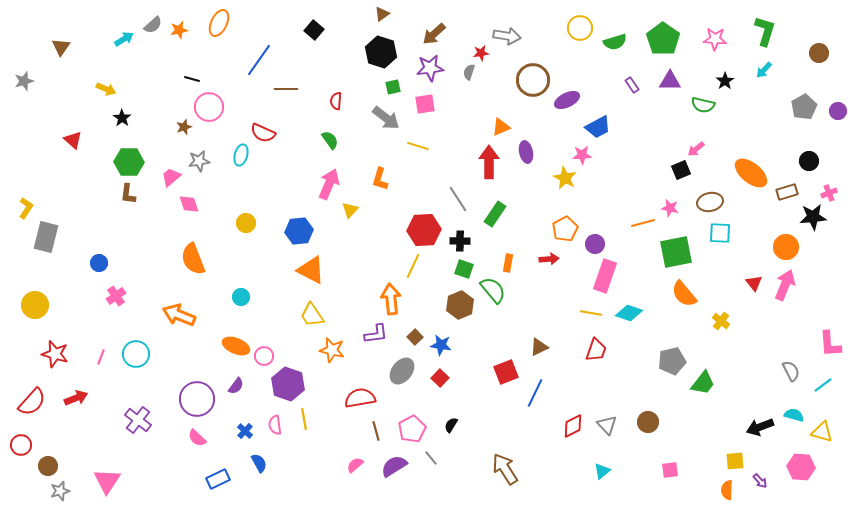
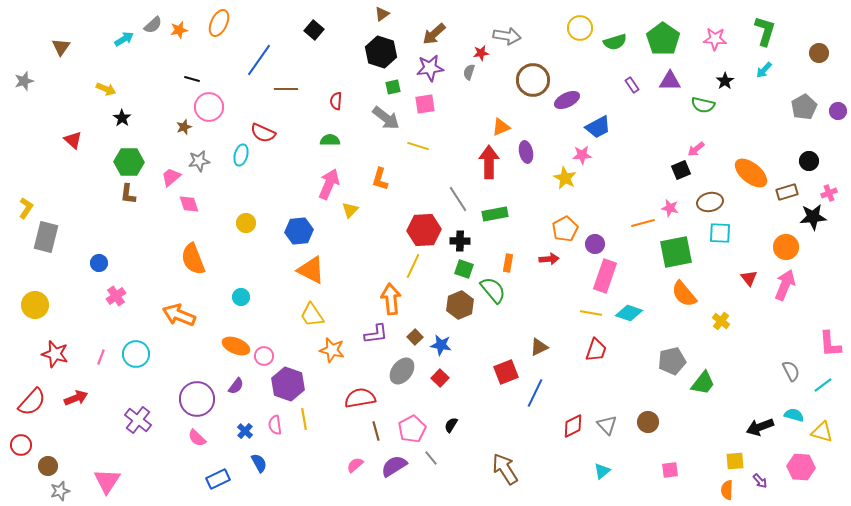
green semicircle at (330, 140): rotated 54 degrees counterclockwise
green rectangle at (495, 214): rotated 45 degrees clockwise
red triangle at (754, 283): moved 5 px left, 5 px up
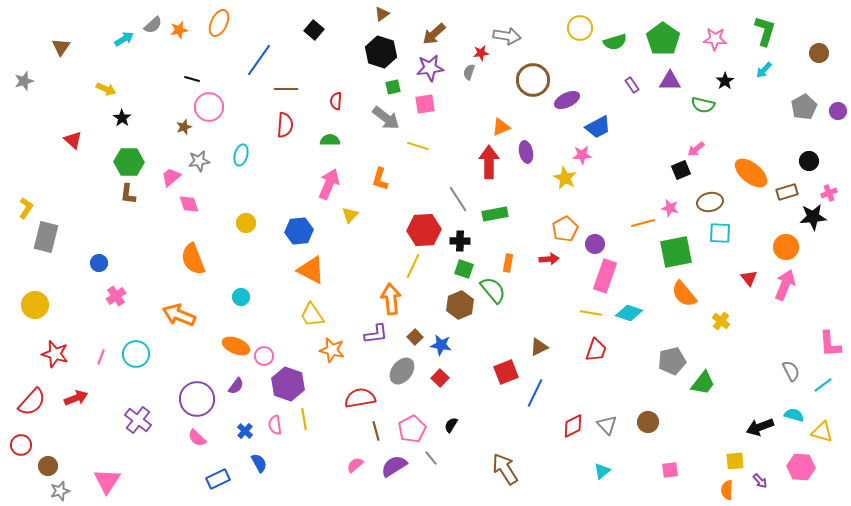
red semicircle at (263, 133): moved 22 px right, 8 px up; rotated 110 degrees counterclockwise
yellow triangle at (350, 210): moved 5 px down
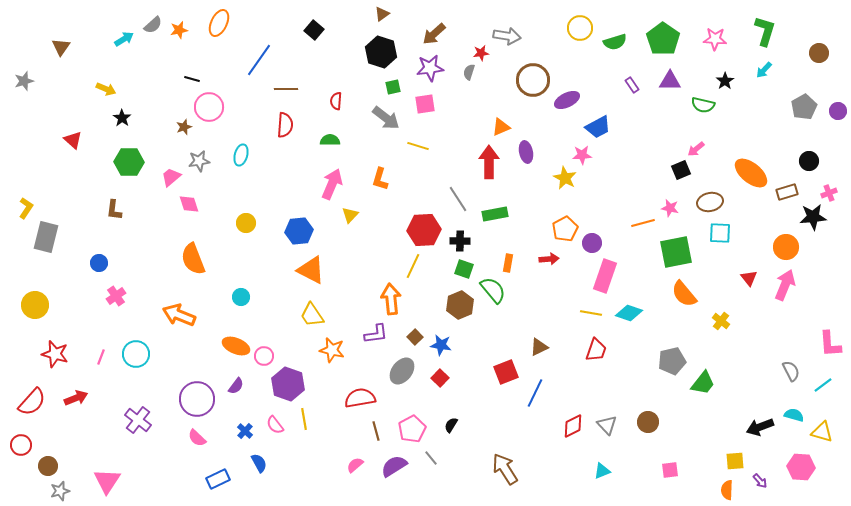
pink arrow at (329, 184): moved 3 px right
brown L-shape at (128, 194): moved 14 px left, 16 px down
purple circle at (595, 244): moved 3 px left, 1 px up
pink semicircle at (275, 425): rotated 30 degrees counterclockwise
cyan triangle at (602, 471): rotated 18 degrees clockwise
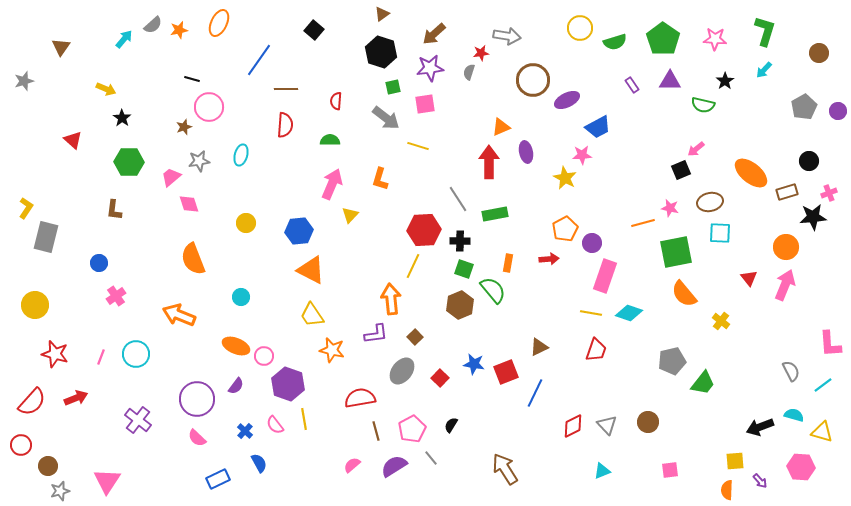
cyan arrow at (124, 39): rotated 18 degrees counterclockwise
blue star at (441, 345): moved 33 px right, 19 px down
pink semicircle at (355, 465): moved 3 px left
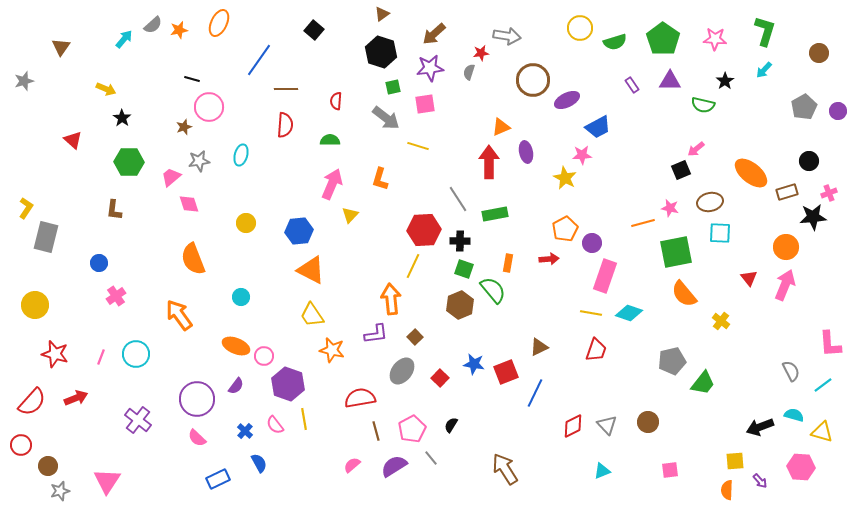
orange arrow at (179, 315): rotated 32 degrees clockwise
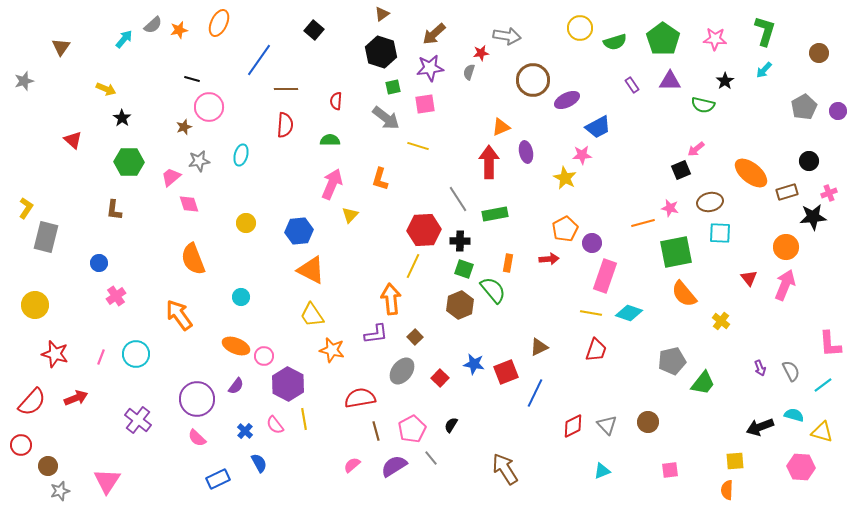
purple hexagon at (288, 384): rotated 8 degrees clockwise
purple arrow at (760, 481): moved 113 px up; rotated 21 degrees clockwise
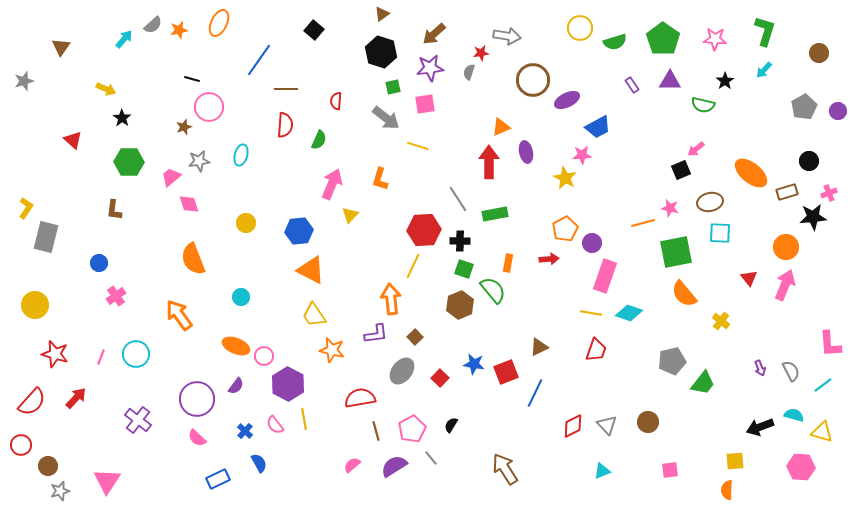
green semicircle at (330, 140): moved 11 px left; rotated 114 degrees clockwise
yellow trapezoid at (312, 315): moved 2 px right
red arrow at (76, 398): rotated 25 degrees counterclockwise
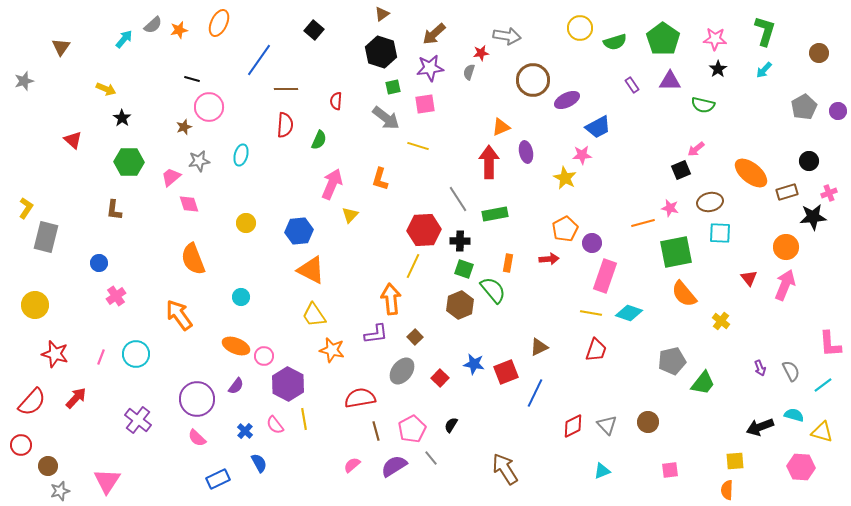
black star at (725, 81): moved 7 px left, 12 px up
